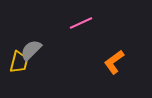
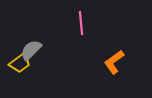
pink line: rotated 70 degrees counterclockwise
yellow trapezoid: moved 1 px right, 1 px down; rotated 40 degrees clockwise
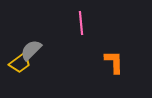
orange L-shape: rotated 125 degrees clockwise
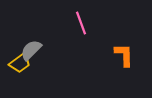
pink line: rotated 15 degrees counterclockwise
orange L-shape: moved 10 px right, 7 px up
